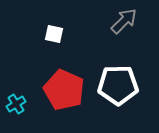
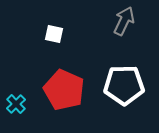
gray arrow: rotated 20 degrees counterclockwise
white pentagon: moved 6 px right
cyan cross: rotated 12 degrees counterclockwise
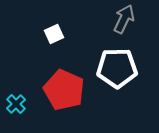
gray arrow: moved 2 px up
white square: rotated 36 degrees counterclockwise
white pentagon: moved 7 px left, 17 px up
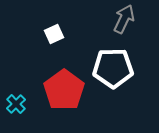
white pentagon: moved 4 px left
red pentagon: rotated 12 degrees clockwise
